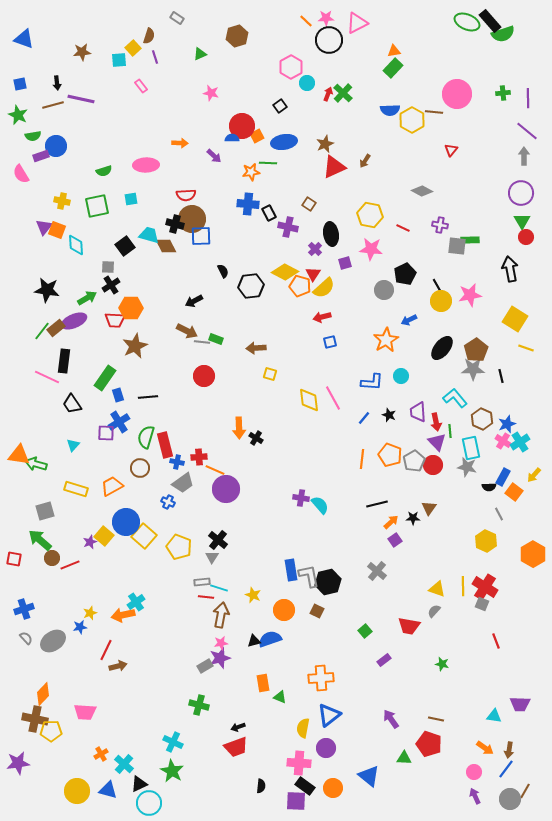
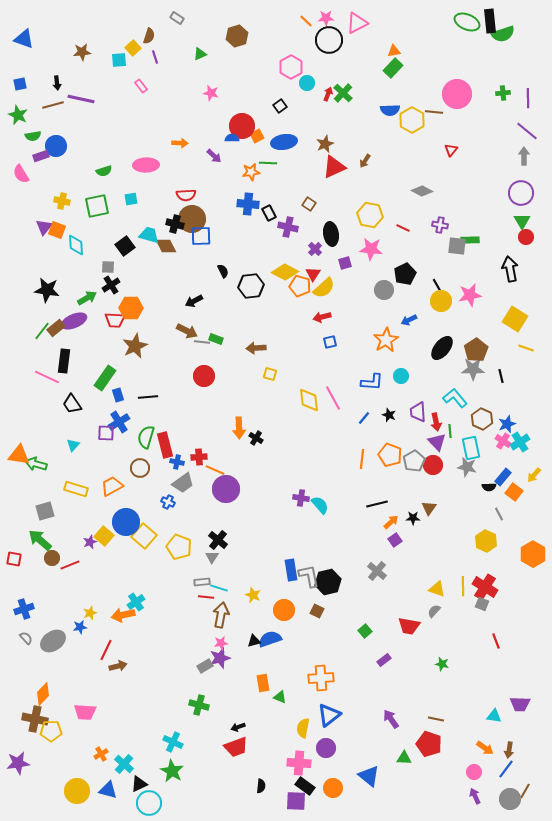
black rectangle at (490, 21): rotated 35 degrees clockwise
blue rectangle at (503, 477): rotated 12 degrees clockwise
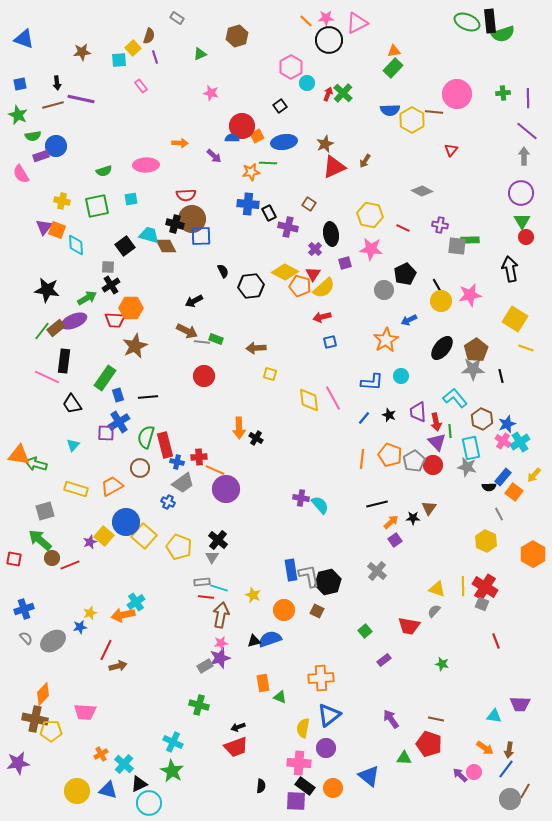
purple arrow at (475, 796): moved 15 px left, 21 px up; rotated 21 degrees counterclockwise
